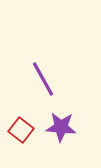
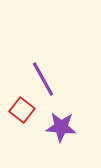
red square: moved 1 px right, 20 px up
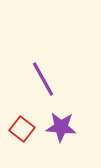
red square: moved 19 px down
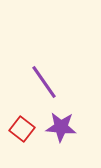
purple line: moved 1 px right, 3 px down; rotated 6 degrees counterclockwise
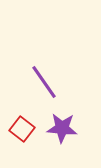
purple star: moved 1 px right, 1 px down
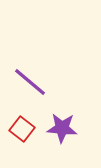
purple line: moved 14 px left; rotated 15 degrees counterclockwise
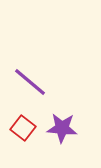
red square: moved 1 px right, 1 px up
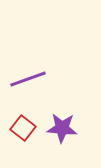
purple line: moved 2 px left, 3 px up; rotated 60 degrees counterclockwise
